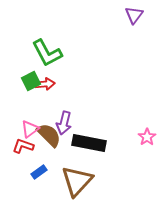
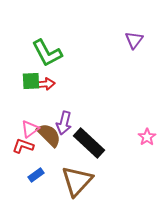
purple triangle: moved 25 px down
green square: rotated 24 degrees clockwise
black rectangle: rotated 32 degrees clockwise
blue rectangle: moved 3 px left, 3 px down
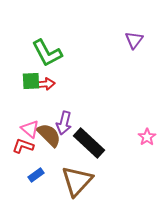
pink triangle: rotated 42 degrees counterclockwise
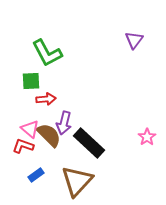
red arrow: moved 1 px right, 15 px down
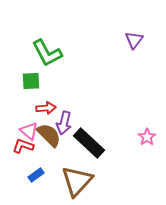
red arrow: moved 9 px down
pink triangle: moved 1 px left, 2 px down
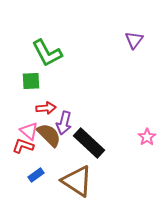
brown triangle: rotated 40 degrees counterclockwise
